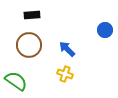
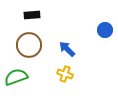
green semicircle: moved 4 px up; rotated 55 degrees counterclockwise
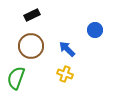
black rectangle: rotated 21 degrees counterclockwise
blue circle: moved 10 px left
brown circle: moved 2 px right, 1 px down
green semicircle: moved 1 px down; rotated 50 degrees counterclockwise
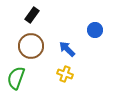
black rectangle: rotated 28 degrees counterclockwise
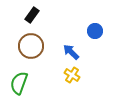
blue circle: moved 1 px down
blue arrow: moved 4 px right, 3 px down
yellow cross: moved 7 px right, 1 px down; rotated 14 degrees clockwise
green semicircle: moved 3 px right, 5 px down
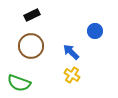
black rectangle: rotated 28 degrees clockwise
green semicircle: rotated 90 degrees counterclockwise
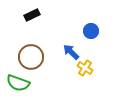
blue circle: moved 4 px left
brown circle: moved 11 px down
yellow cross: moved 13 px right, 7 px up
green semicircle: moved 1 px left
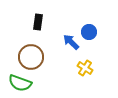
black rectangle: moved 6 px right, 7 px down; rotated 56 degrees counterclockwise
blue circle: moved 2 px left, 1 px down
blue arrow: moved 10 px up
green semicircle: moved 2 px right
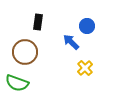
blue circle: moved 2 px left, 6 px up
brown circle: moved 6 px left, 5 px up
yellow cross: rotated 14 degrees clockwise
green semicircle: moved 3 px left
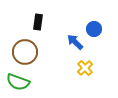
blue circle: moved 7 px right, 3 px down
blue arrow: moved 4 px right
green semicircle: moved 1 px right, 1 px up
